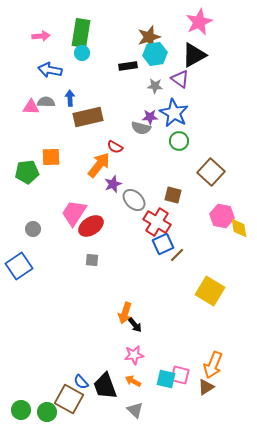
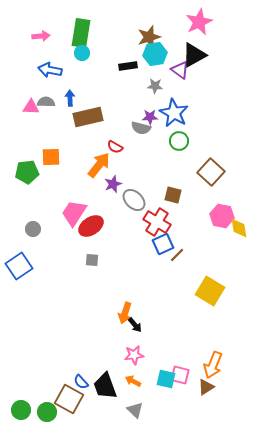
purple triangle at (180, 79): moved 9 px up
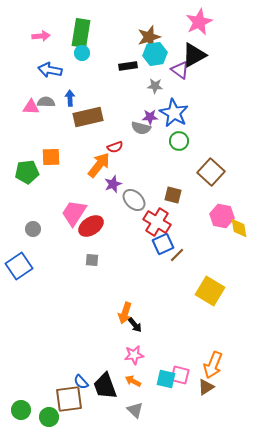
red semicircle at (115, 147): rotated 49 degrees counterclockwise
brown square at (69, 399): rotated 36 degrees counterclockwise
green circle at (47, 412): moved 2 px right, 5 px down
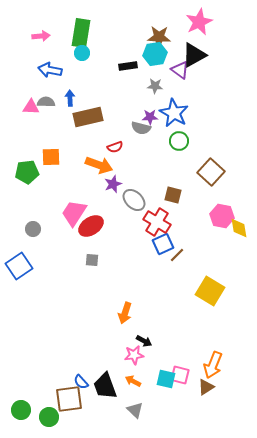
brown star at (149, 37): moved 10 px right; rotated 20 degrees clockwise
orange arrow at (99, 165): rotated 72 degrees clockwise
black arrow at (135, 325): moved 9 px right, 16 px down; rotated 21 degrees counterclockwise
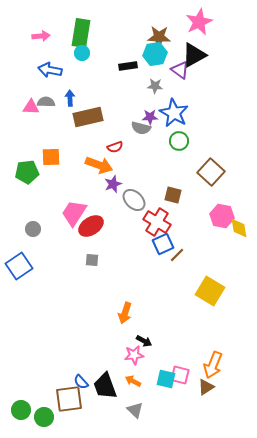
green circle at (49, 417): moved 5 px left
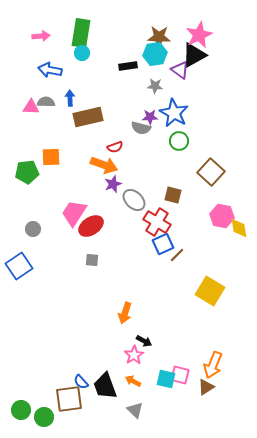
pink star at (199, 22): moved 13 px down
orange arrow at (99, 165): moved 5 px right
pink star at (134, 355): rotated 24 degrees counterclockwise
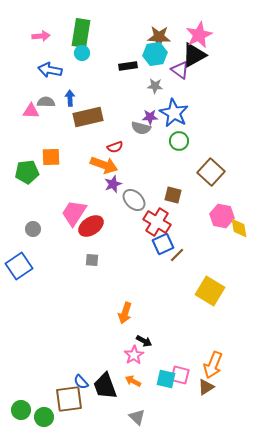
pink triangle at (31, 107): moved 4 px down
gray triangle at (135, 410): moved 2 px right, 7 px down
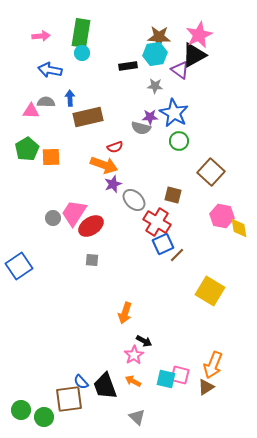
green pentagon at (27, 172): moved 23 px up; rotated 25 degrees counterclockwise
gray circle at (33, 229): moved 20 px right, 11 px up
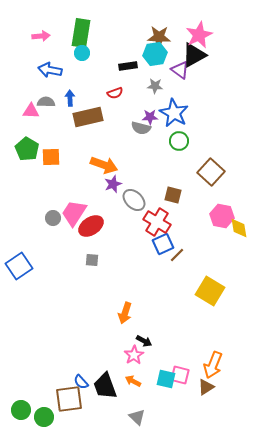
red semicircle at (115, 147): moved 54 px up
green pentagon at (27, 149): rotated 10 degrees counterclockwise
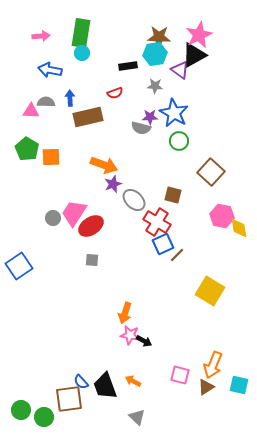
pink star at (134, 355): moved 4 px left, 20 px up; rotated 30 degrees counterclockwise
cyan square at (166, 379): moved 73 px right, 6 px down
